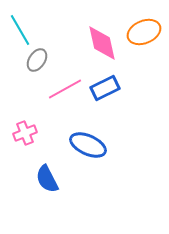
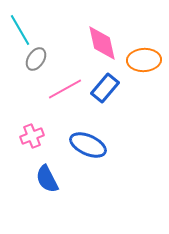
orange ellipse: moved 28 px down; rotated 20 degrees clockwise
gray ellipse: moved 1 px left, 1 px up
blue rectangle: rotated 24 degrees counterclockwise
pink cross: moved 7 px right, 3 px down
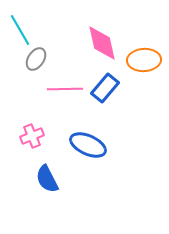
pink line: rotated 28 degrees clockwise
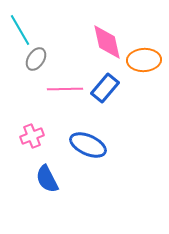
pink diamond: moved 5 px right, 1 px up
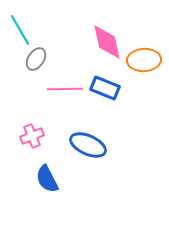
blue rectangle: rotated 72 degrees clockwise
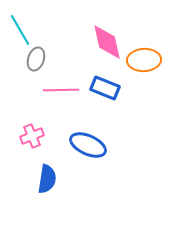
gray ellipse: rotated 15 degrees counterclockwise
pink line: moved 4 px left, 1 px down
blue semicircle: rotated 144 degrees counterclockwise
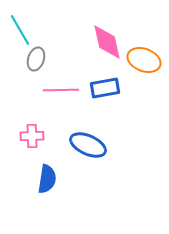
orange ellipse: rotated 24 degrees clockwise
blue rectangle: rotated 32 degrees counterclockwise
pink cross: rotated 20 degrees clockwise
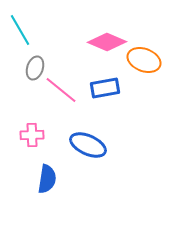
pink diamond: rotated 54 degrees counterclockwise
gray ellipse: moved 1 px left, 9 px down
pink line: rotated 40 degrees clockwise
pink cross: moved 1 px up
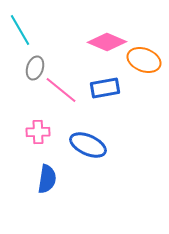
pink cross: moved 6 px right, 3 px up
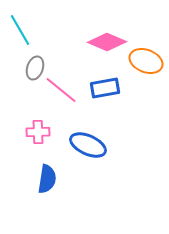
orange ellipse: moved 2 px right, 1 px down
